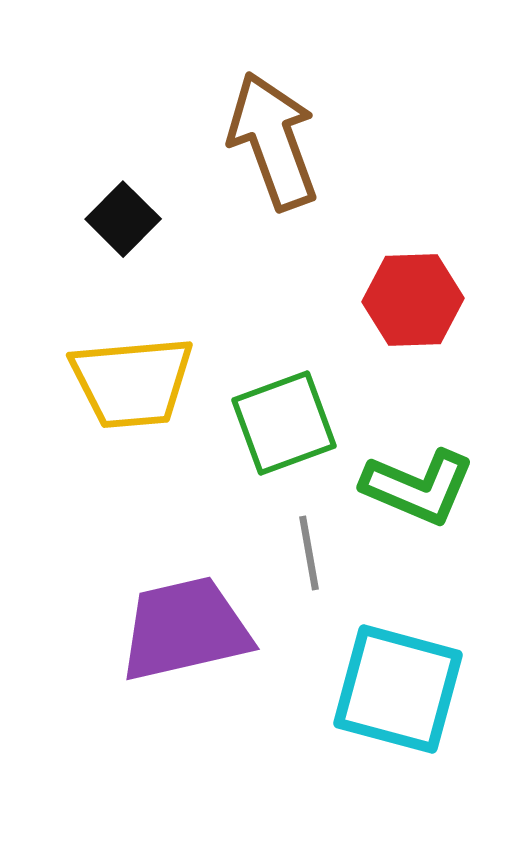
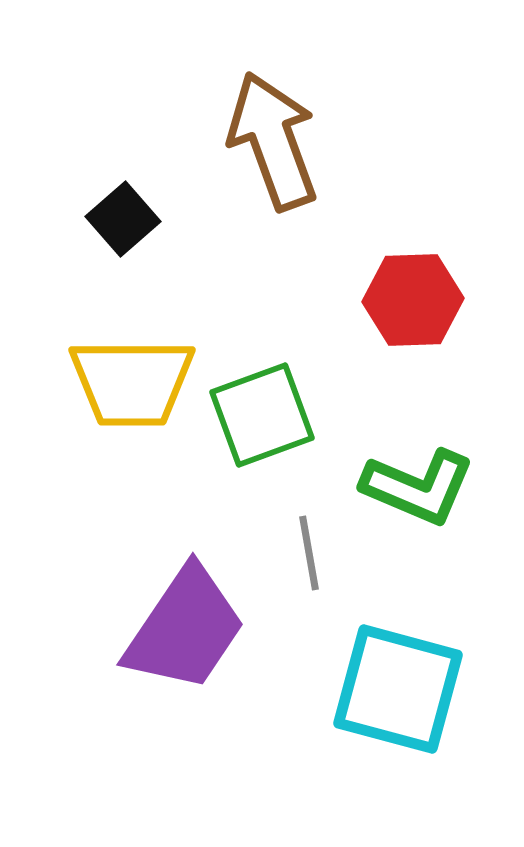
black square: rotated 4 degrees clockwise
yellow trapezoid: rotated 5 degrees clockwise
green square: moved 22 px left, 8 px up
purple trapezoid: rotated 137 degrees clockwise
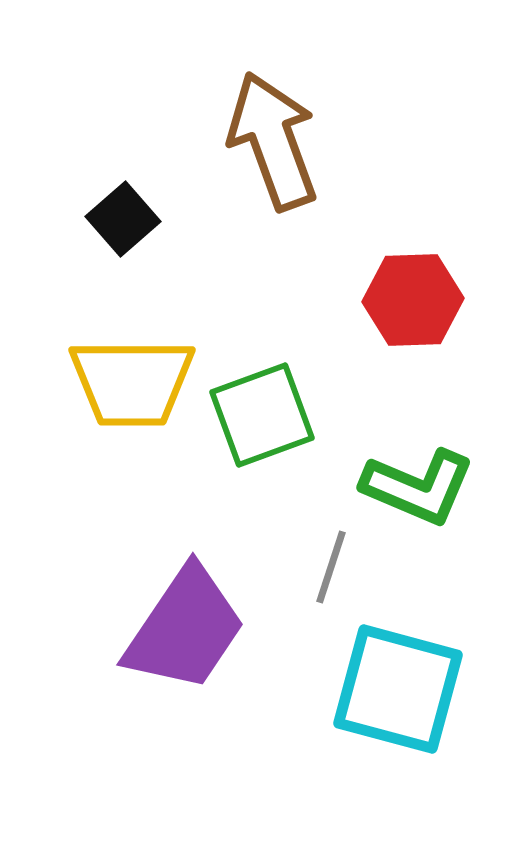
gray line: moved 22 px right, 14 px down; rotated 28 degrees clockwise
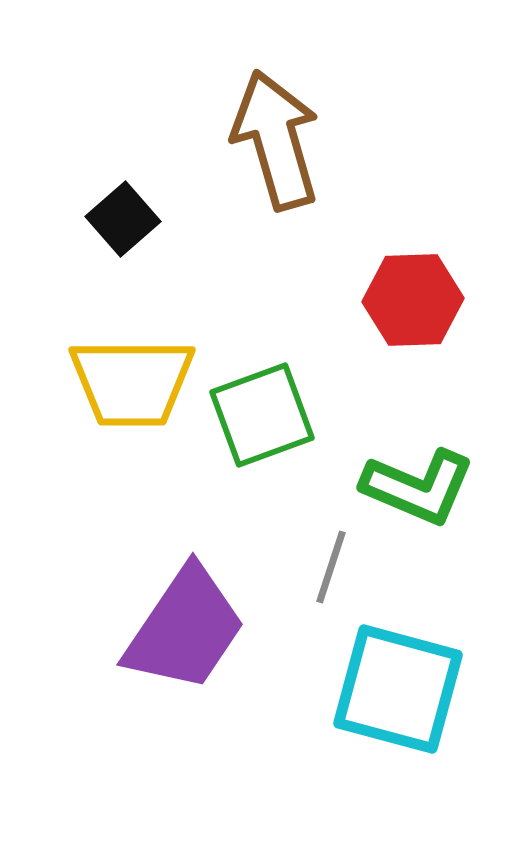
brown arrow: moved 3 px right, 1 px up; rotated 4 degrees clockwise
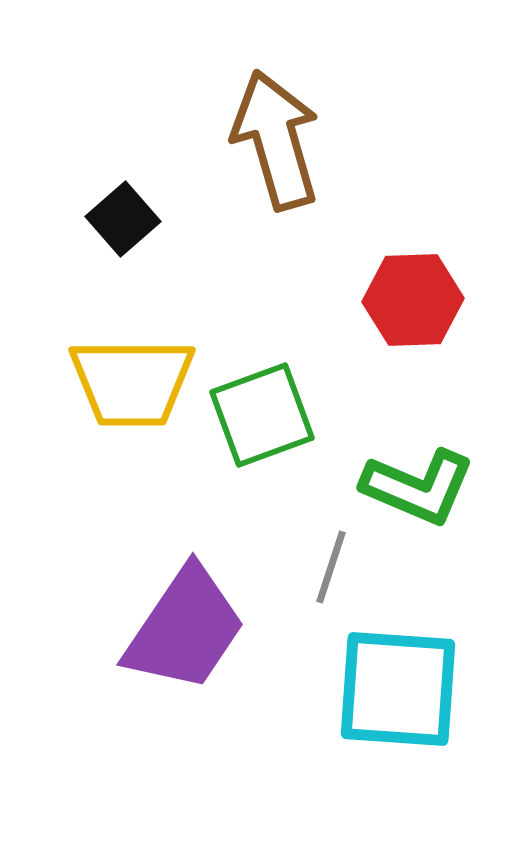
cyan square: rotated 11 degrees counterclockwise
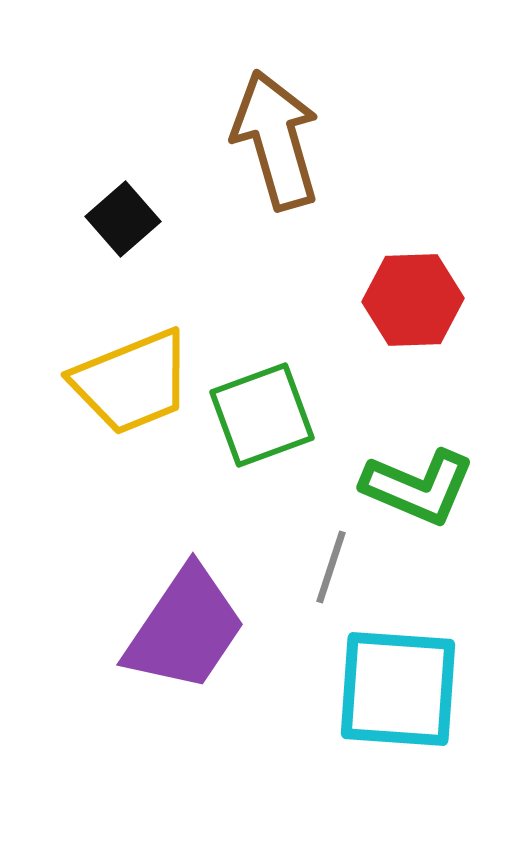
yellow trapezoid: rotated 22 degrees counterclockwise
